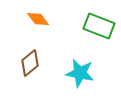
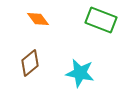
green rectangle: moved 2 px right, 6 px up
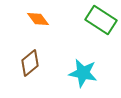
green rectangle: rotated 12 degrees clockwise
cyan star: moved 3 px right
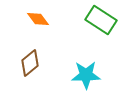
cyan star: moved 3 px right, 2 px down; rotated 12 degrees counterclockwise
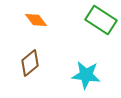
orange diamond: moved 2 px left, 1 px down
cyan star: rotated 8 degrees clockwise
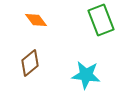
green rectangle: rotated 36 degrees clockwise
